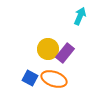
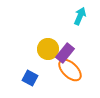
orange ellipse: moved 16 px right, 9 px up; rotated 25 degrees clockwise
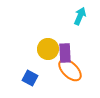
purple rectangle: rotated 42 degrees counterclockwise
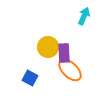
cyan arrow: moved 4 px right
yellow circle: moved 2 px up
purple rectangle: moved 1 px left
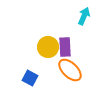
purple rectangle: moved 1 px right, 6 px up
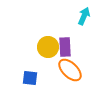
blue square: rotated 21 degrees counterclockwise
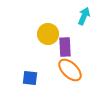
yellow circle: moved 13 px up
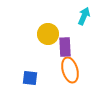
orange ellipse: rotated 30 degrees clockwise
